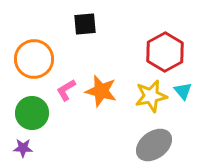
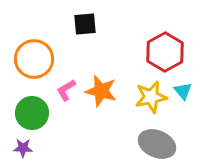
yellow star: moved 1 px down
gray ellipse: moved 3 px right, 1 px up; rotated 60 degrees clockwise
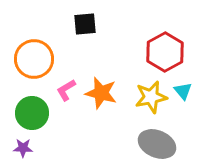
orange star: moved 2 px down
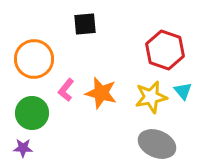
red hexagon: moved 2 px up; rotated 12 degrees counterclockwise
pink L-shape: rotated 20 degrees counterclockwise
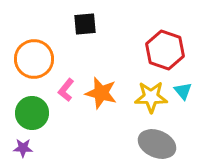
yellow star: rotated 12 degrees clockwise
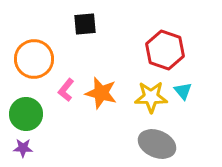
green circle: moved 6 px left, 1 px down
